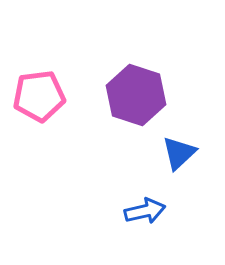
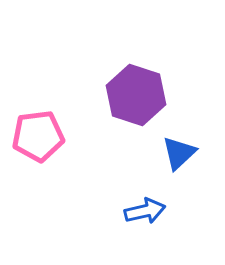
pink pentagon: moved 1 px left, 40 px down
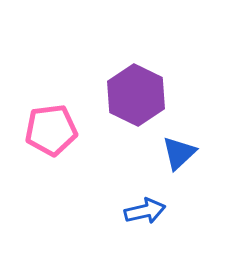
purple hexagon: rotated 8 degrees clockwise
pink pentagon: moved 13 px right, 6 px up
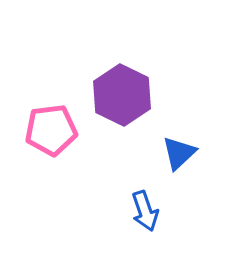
purple hexagon: moved 14 px left
blue arrow: rotated 84 degrees clockwise
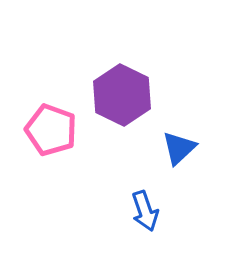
pink pentagon: rotated 27 degrees clockwise
blue triangle: moved 5 px up
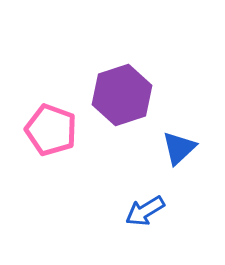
purple hexagon: rotated 16 degrees clockwise
blue arrow: rotated 78 degrees clockwise
